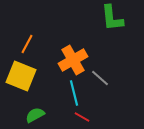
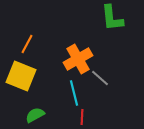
orange cross: moved 5 px right, 1 px up
red line: rotated 63 degrees clockwise
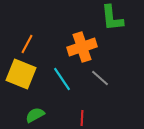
orange cross: moved 4 px right, 12 px up; rotated 12 degrees clockwise
yellow square: moved 2 px up
cyan line: moved 12 px left, 14 px up; rotated 20 degrees counterclockwise
red line: moved 1 px down
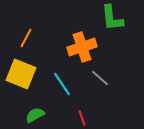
orange line: moved 1 px left, 6 px up
cyan line: moved 5 px down
red line: rotated 21 degrees counterclockwise
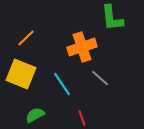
orange line: rotated 18 degrees clockwise
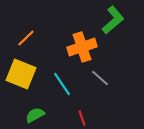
green L-shape: moved 1 px right, 2 px down; rotated 124 degrees counterclockwise
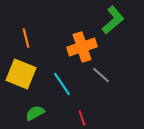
orange line: rotated 60 degrees counterclockwise
gray line: moved 1 px right, 3 px up
green semicircle: moved 2 px up
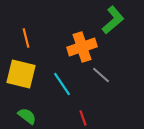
yellow square: rotated 8 degrees counterclockwise
green semicircle: moved 8 px left, 3 px down; rotated 66 degrees clockwise
red line: moved 1 px right
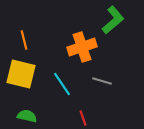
orange line: moved 2 px left, 2 px down
gray line: moved 1 px right, 6 px down; rotated 24 degrees counterclockwise
green semicircle: rotated 24 degrees counterclockwise
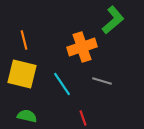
yellow square: moved 1 px right
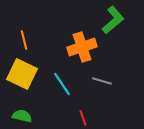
yellow square: rotated 12 degrees clockwise
green semicircle: moved 5 px left
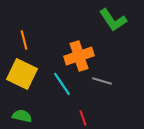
green L-shape: rotated 96 degrees clockwise
orange cross: moved 3 px left, 9 px down
